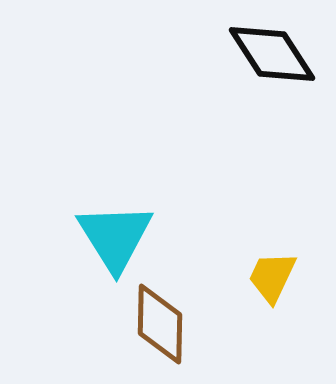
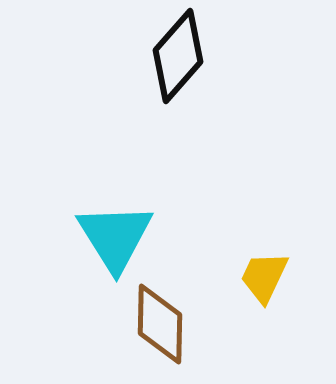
black diamond: moved 94 px left, 2 px down; rotated 74 degrees clockwise
yellow trapezoid: moved 8 px left
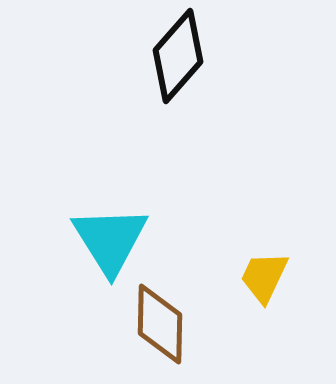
cyan triangle: moved 5 px left, 3 px down
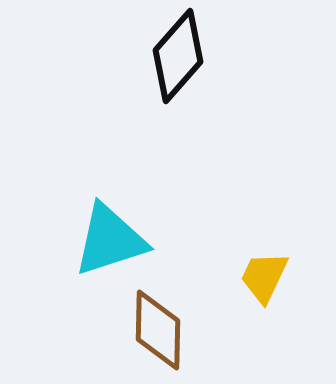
cyan triangle: rotated 44 degrees clockwise
brown diamond: moved 2 px left, 6 px down
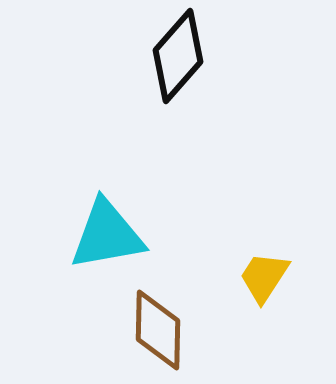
cyan triangle: moved 3 px left, 5 px up; rotated 8 degrees clockwise
yellow trapezoid: rotated 8 degrees clockwise
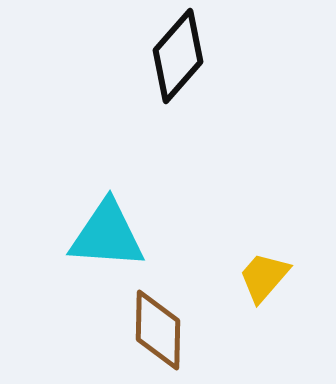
cyan triangle: rotated 14 degrees clockwise
yellow trapezoid: rotated 8 degrees clockwise
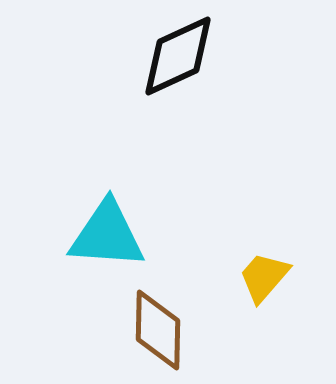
black diamond: rotated 24 degrees clockwise
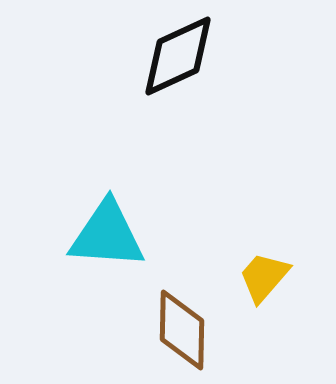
brown diamond: moved 24 px right
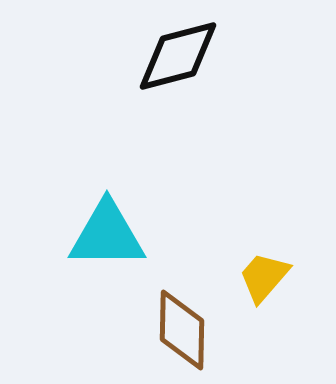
black diamond: rotated 10 degrees clockwise
cyan triangle: rotated 4 degrees counterclockwise
